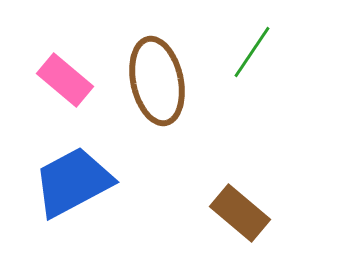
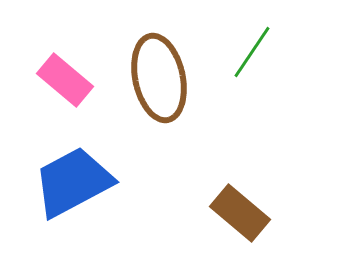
brown ellipse: moved 2 px right, 3 px up
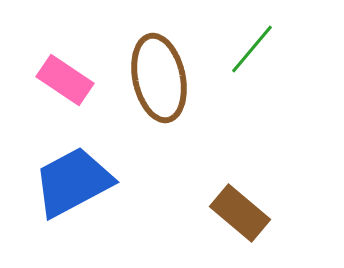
green line: moved 3 px up; rotated 6 degrees clockwise
pink rectangle: rotated 6 degrees counterclockwise
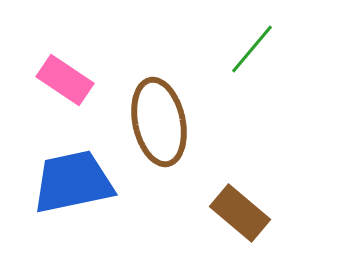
brown ellipse: moved 44 px down
blue trapezoid: rotated 16 degrees clockwise
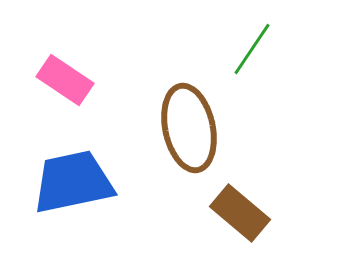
green line: rotated 6 degrees counterclockwise
brown ellipse: moved 30 px right, 6 px down
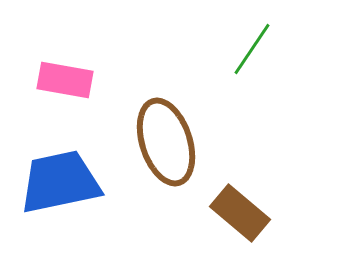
pink rectangle: rotated 24 degrees counterclockwise
brown ellipse: moved 23 px left, 14 px down; rotated 6 degrees counterclockwise
blue trapezoid: moved 13 px left
